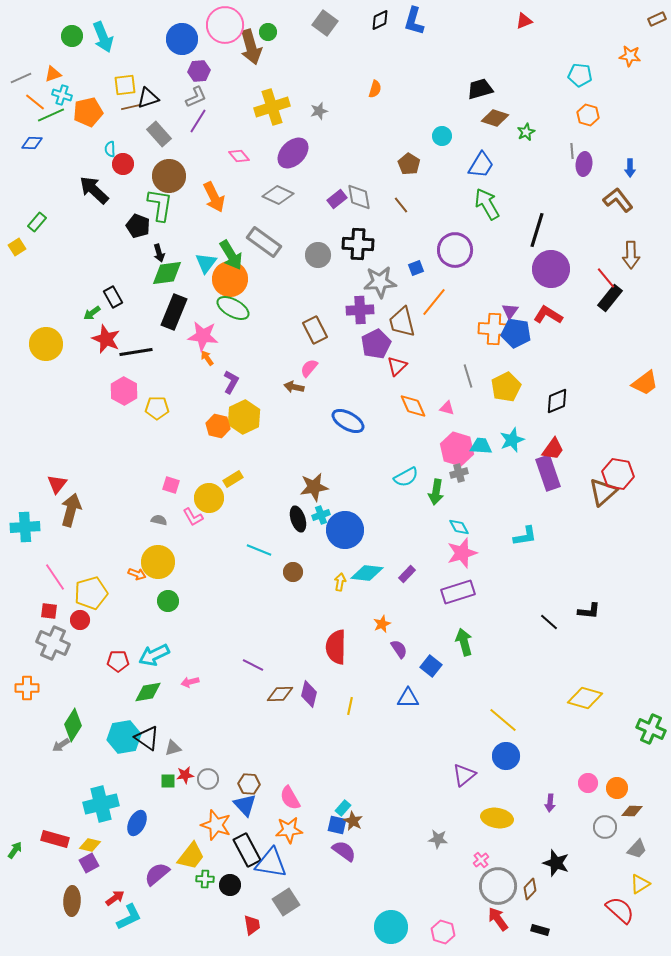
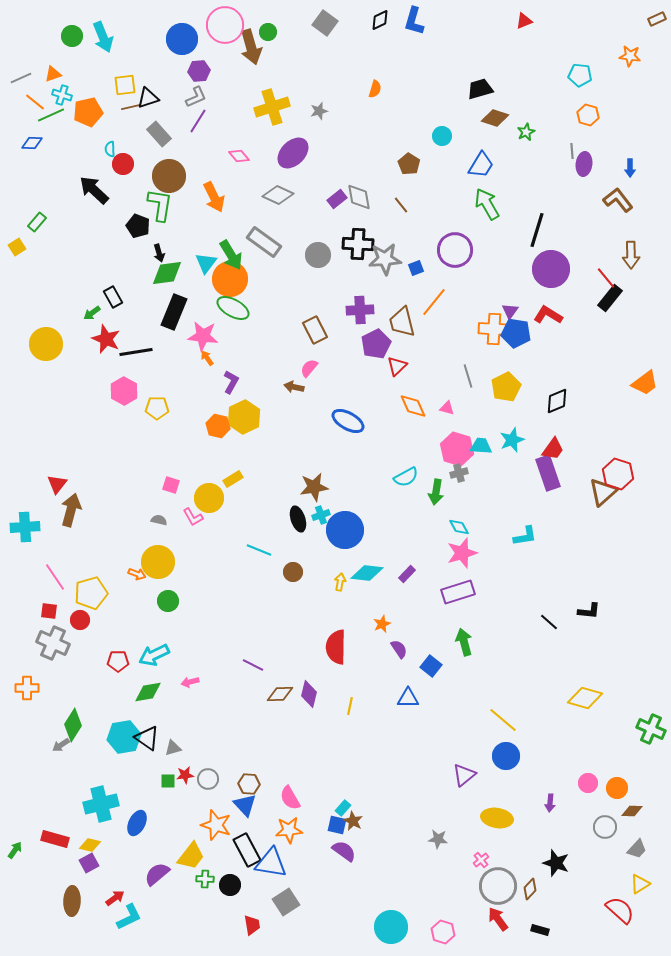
gray star at (380, 282): moved 5 px right, 23 px up
red hexagon at (618, 474): rotated 8 degrees clockwise
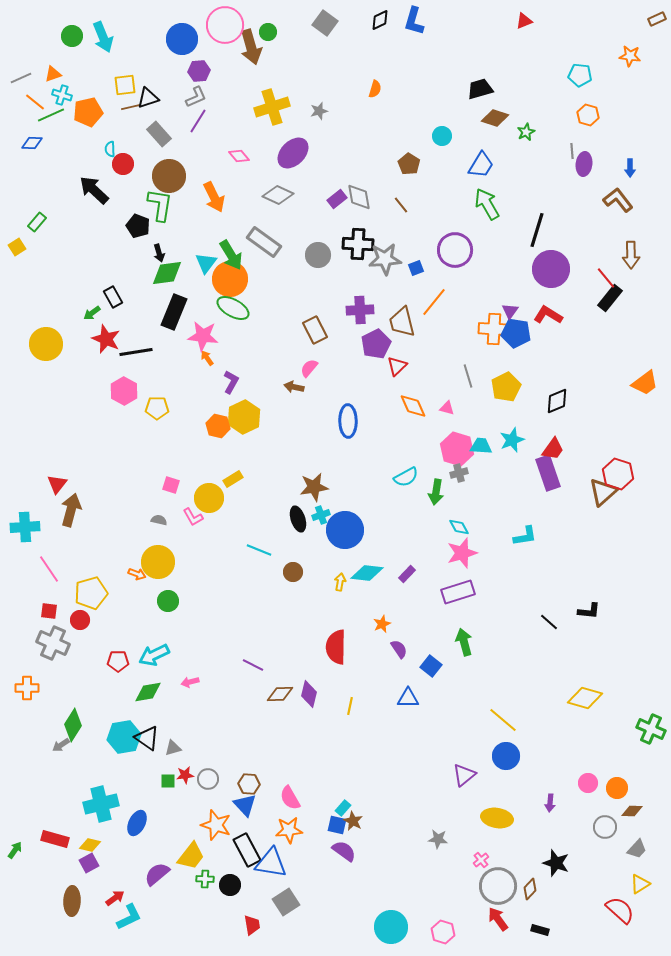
blue ellipse at (348, 421): rotated 60 degrees clockwise
pink line at (55, 577): moved 6 px left, 8 px up
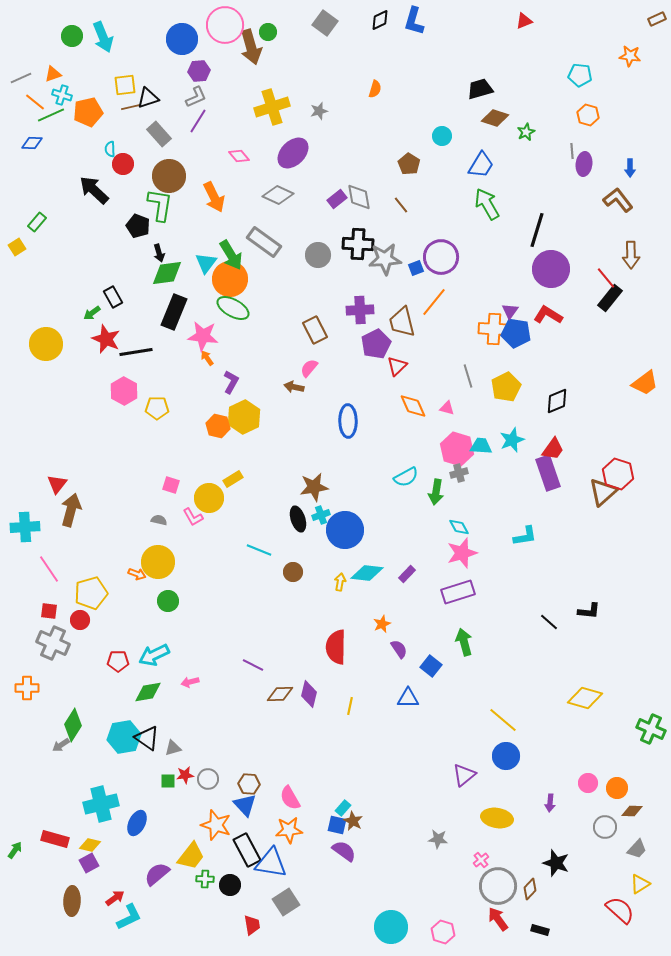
purple circle at (455, 250): moved 14 px left, 7 px down
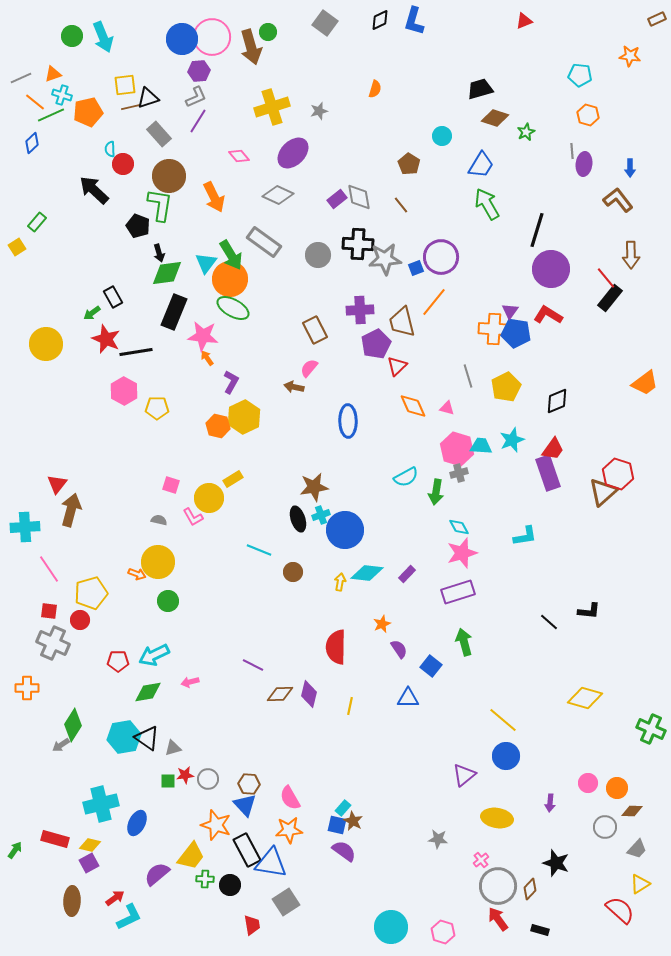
pink circle at (225, 25): moved 13 px left, 12 px down
blue diamond at (32, 143): rotated 45 degrees counterclockwise
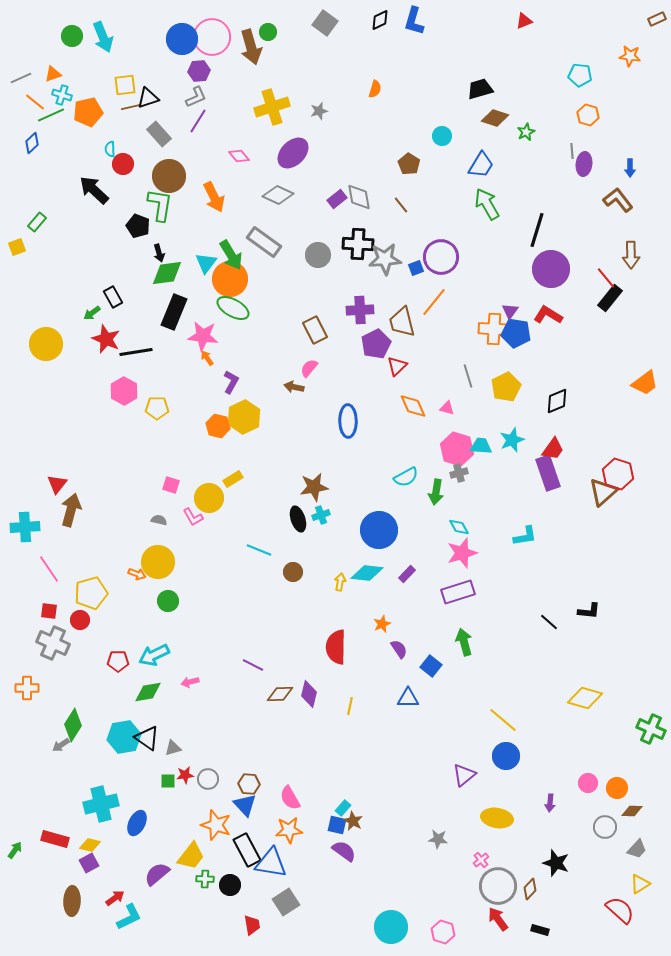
yellow square at (17, 247): rotated 12 degrees clockwise
blue circle at (345, 530): moved 34 px right
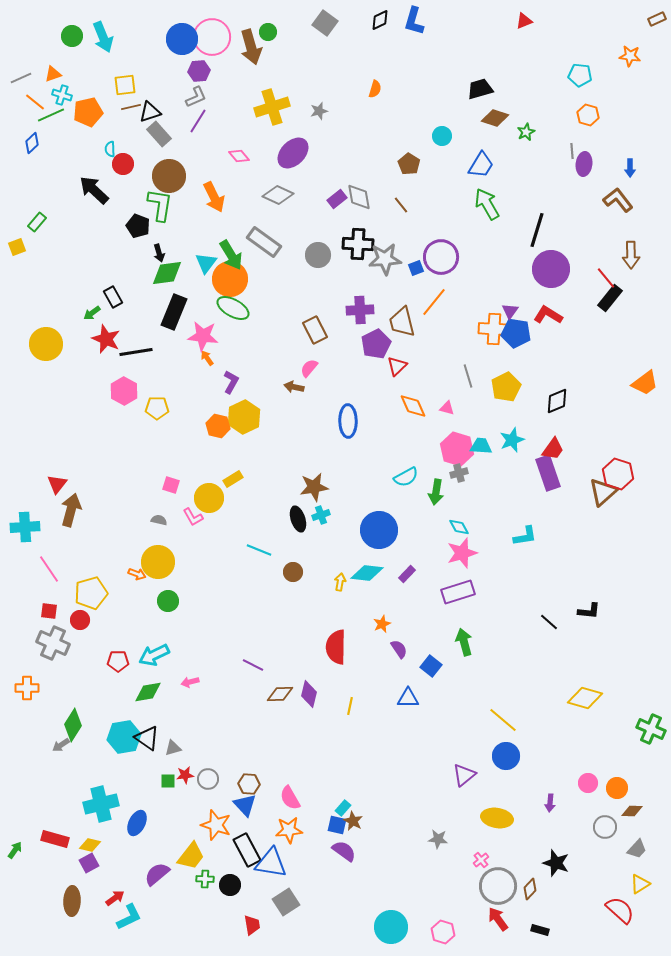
black triangle at (148, 98): moved 2 px right, 14 px down
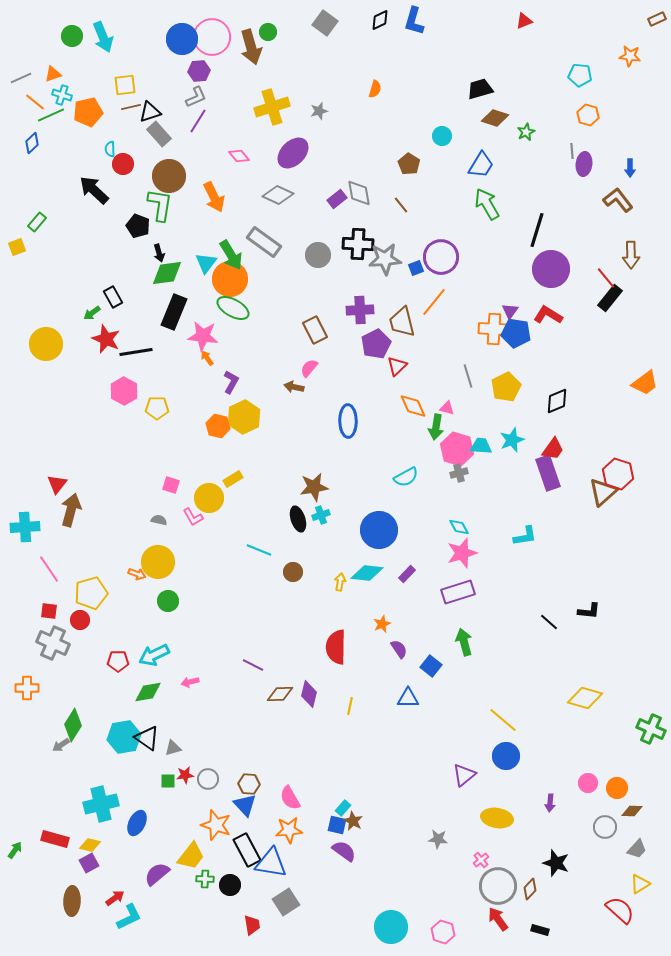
gray diamond at (359, 197): moved 4 px up
green arrow at (436, 492): moved 65 px up
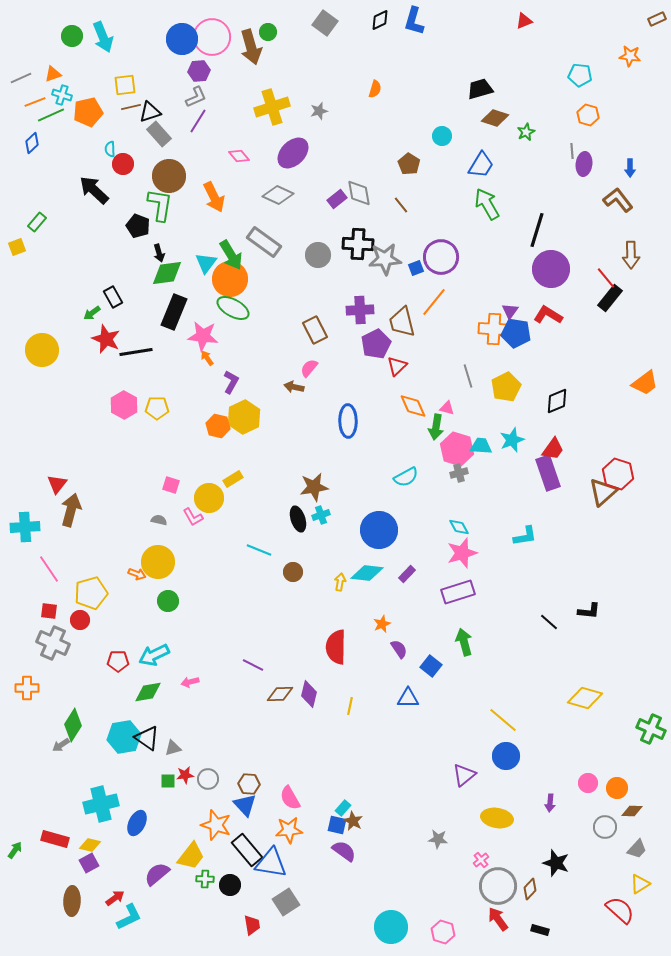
orange line at (35, 102): rotated 60 degrees counterclockwise
yellow circle at (46, 344): moved 4 px left, 6 px down
pink hexagon at (124, 391): moved 14 px down
black rectangle at (247, 850): rotated 12 degrees counterclockwise
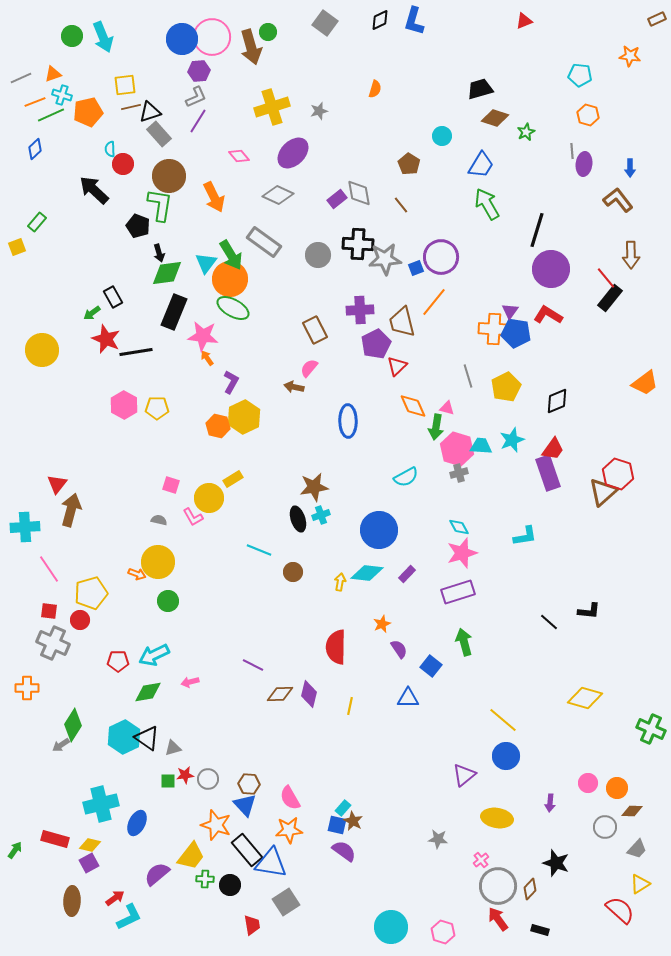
blue diamond at (32, 143): moved 3 px right, 6 px down
cyan hexagon at (124, 737): rotated 16 degrees counterclockwise
